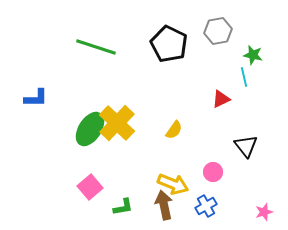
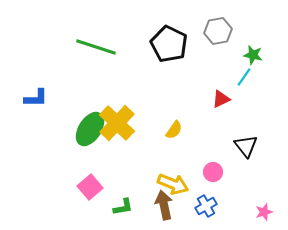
cyan line: rotated 48 degrees clockwise
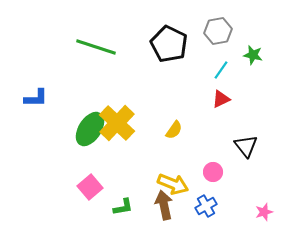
cyan line: moved 23 px left, 7 px up
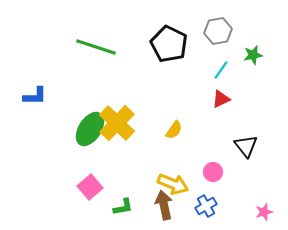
green star: rotated 24 degrees counterclockwise
blue L-shape: moved 1 px left, 2 px up
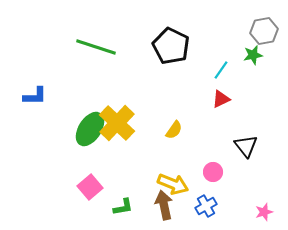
gray hexagon: moved 46 px right
black pentagon: moved 2 px right, 2 px down
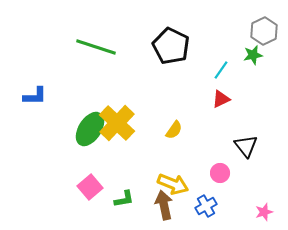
gray hexagon: rotated 16 degrees counterclockwise
pink circle: moved 7 px right, 1 px down
green L-shape: moved 1 px right, 8 px up
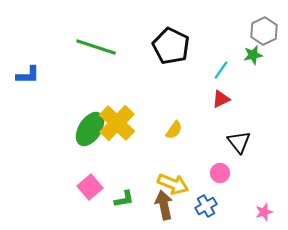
blue L-shape: moved 7 px left, 21 px up
black triangle: moved 7 px left, 4 px up
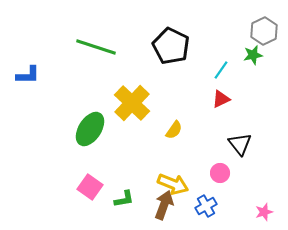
yellow cross: moved 15 px right, 20 px up
black triangle: moved 1 px right, 2 px down
pink square: rotated 15 degrees counterclockwise
brown arrow: rotated 32 degrees clockwise
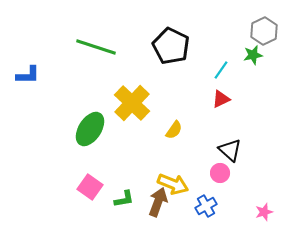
black triangle: moved 10 px left, 6 px down; rotated 10 degrees counterclockwise
brown arrow: moved 6 px left, 3 px up
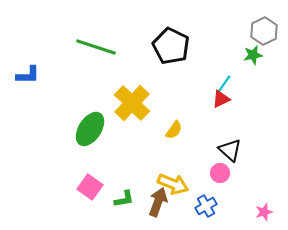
cyan line: moved 3 px right, 14 px down
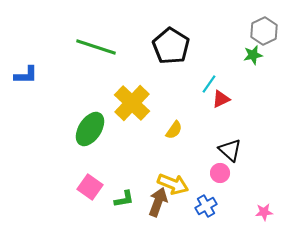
black pentagon: rotated 6 degrees clockwise
blue L-shape: moved 2 px left
cyan line: moved 15 px left
pink star: rotated 12 degrees clockwise
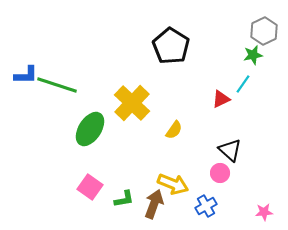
green line: moved 39 px left, 38 px down
cyan line: moved 34 px right
brown arrow: moved 4 px left, 2 px down
